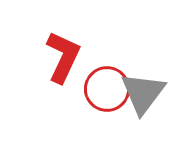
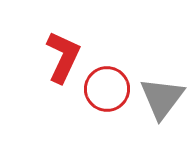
gray triangle: moved 19 px right, 5 px down
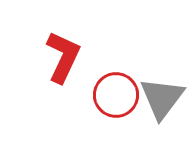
red circle: moved 9 px right, 6 px down
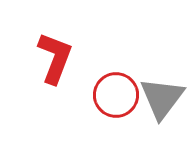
red L-shape: moved 8 px left, 1 px down; rotated 4 degrees counterclockwise
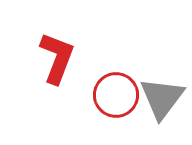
red L-shape: moved 2 px right
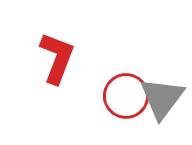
red circle: moved 10 px right, 1 px down
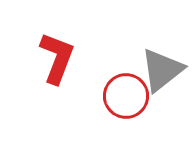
gray triangle: moved 28 px up; rotated 15 degrees clockwise
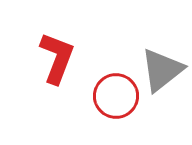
red circle: moved 10 px left
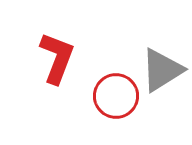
gray triangle: rotated 6 degrees clockwise
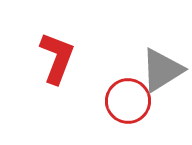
red circle: moved 12 px right, 5 px down
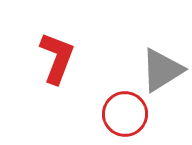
red circle: moved 3 px left, 13 px down
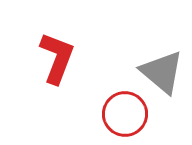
gray triangle: moved 2 px down; rotated 48 degrees counterclockwise
